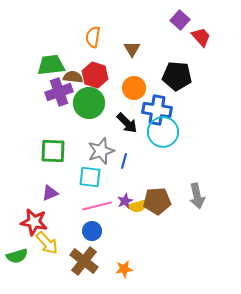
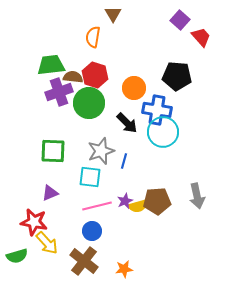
brown triangle: moved 19 px left, 35 px up
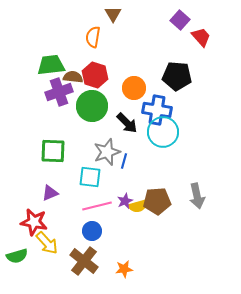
green circle: moved 3 px right, 3 px down
gray star: moved 6 px right, 1 px down
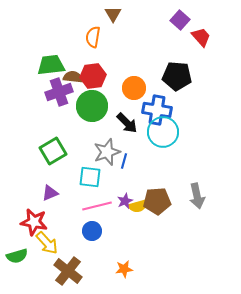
red hexagon: moved 2 px left, 1 px down; rotated 25 degrees counterclockwise
green square: rotated 32 degrees counterclockwise
brown cross: moved 16 px left, 10 px down
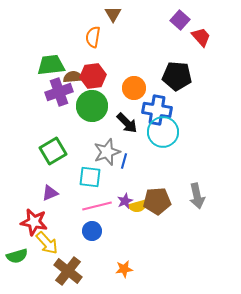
brown semicircle: rotated 12 degrees counterclockwise
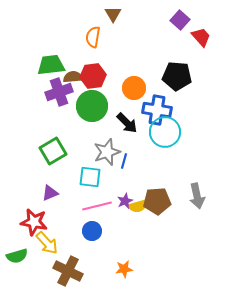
cyan circle: moved 2 px right
brown cross: rotated 12 degrees counterclockwise
